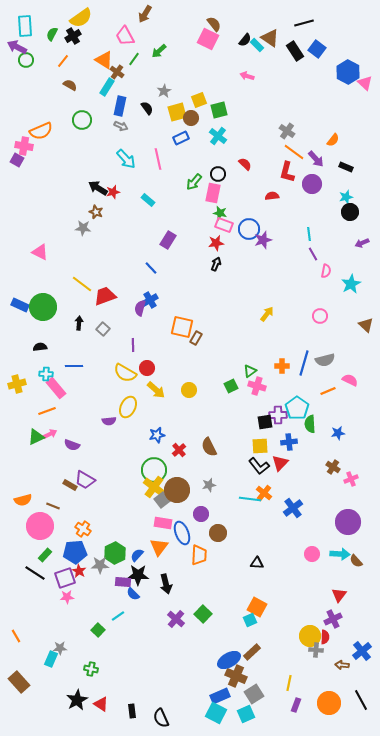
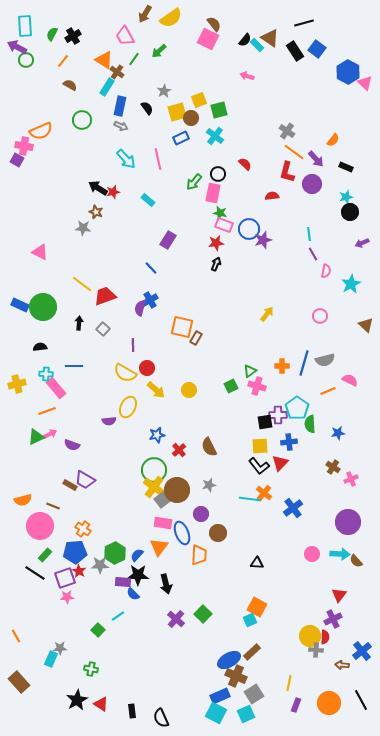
yellow semicircle at (81, 18): moved 90 px right
cyan cross at (218, 136): moved 3 px left
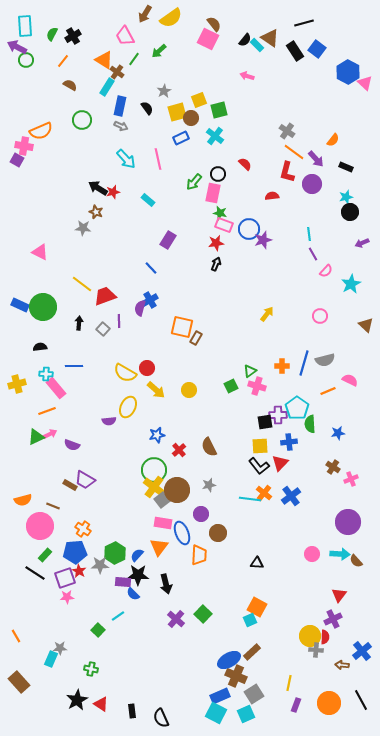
pink semicircle at (326, 271): rotated 32 degrees clockwise
purple line at (133, 345): moved 14 px left, 24 px up
blue cross at (293, 508): moved 2 px left, 12 px up
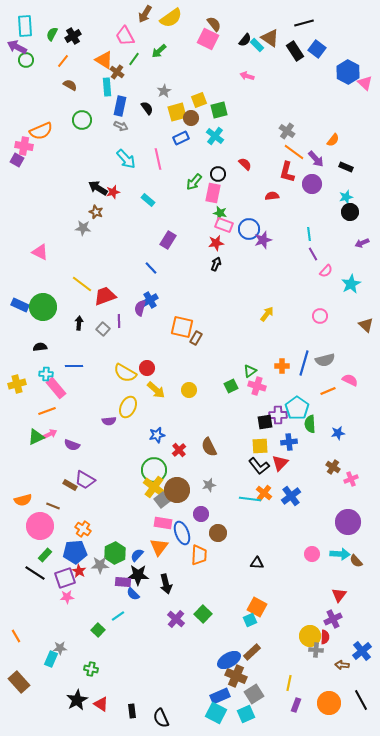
cyan rectangle at (107, 87): rotated 36 degrees counterclockwise
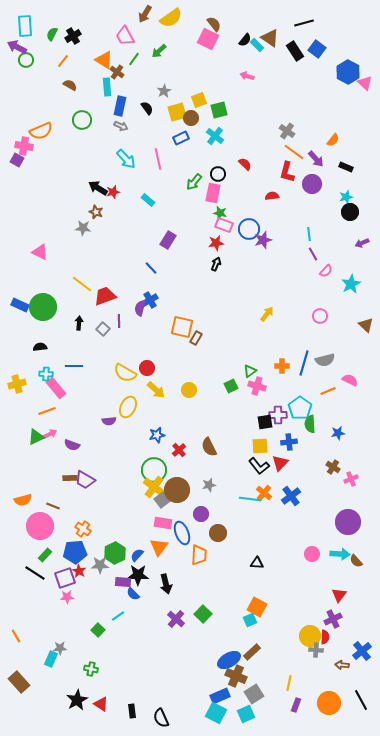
cyan pentagon at (297, 408): moved 3 px right
brown rectangle at (70, 485): moved 7 px up; rotated 32 degrees counterclockwise
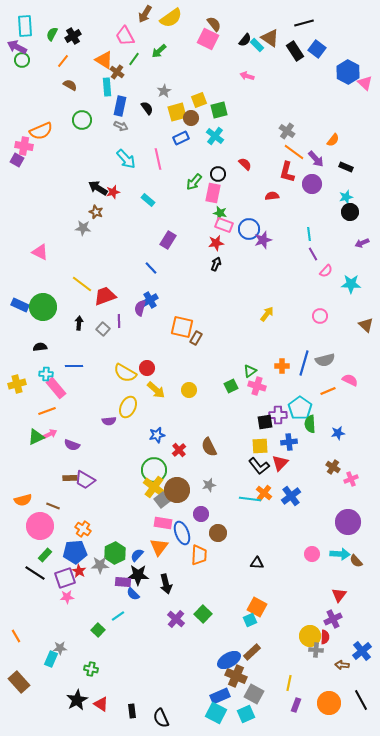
green circle at (26, 60): moved 4 px left
cyan star at (351, 284): rotated 30 degrees clockwise
gray square at (254, 694): rotated 30 degrees counterclockwise
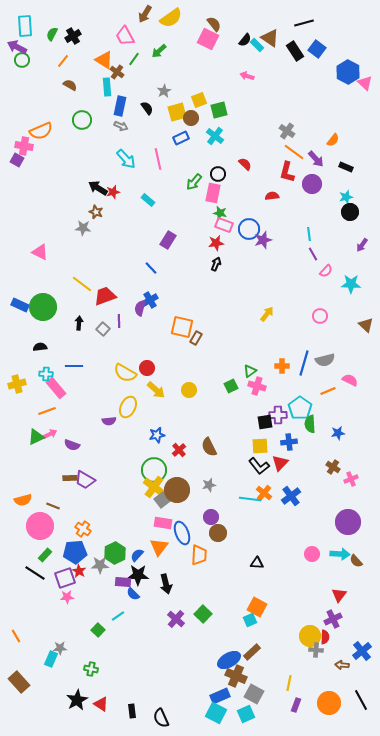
purple arrow at (362, 243): moved 2 px down; rotated 32 degrees counterclockwise
purple circle at (201, 514): moved 10 px right, 3 px down
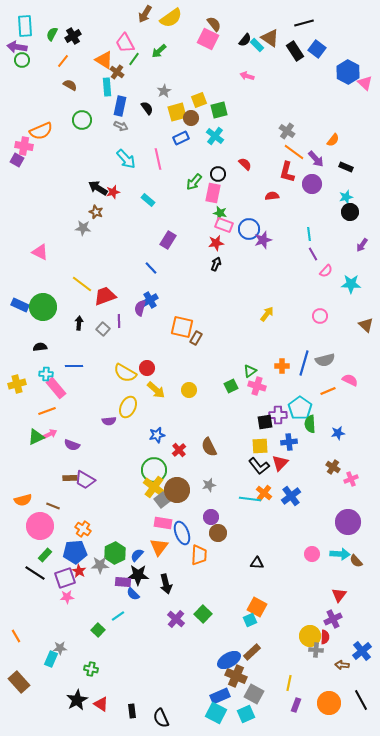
pink trapezoid at (125, 36): moved 7 px down
purple arrow at (17, 47): rotated 18 degrees counterclockwise
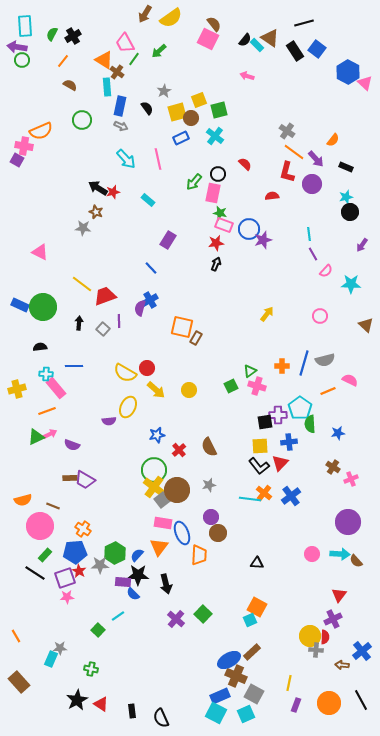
yellow cross at (17, 384): moved 5 px down
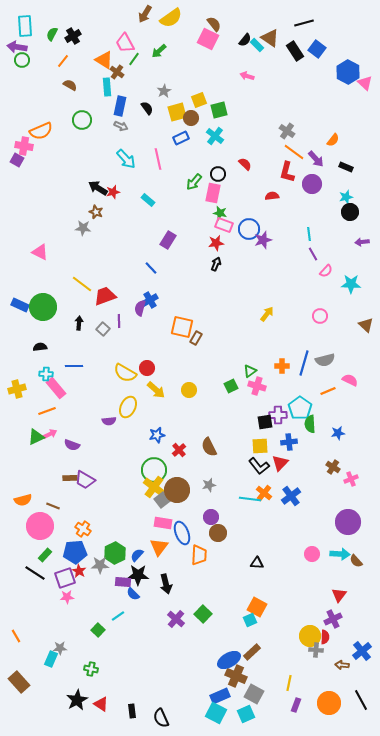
purple arrow at (362, 245): moved 3 px up; rotated 48 degrees clockwise
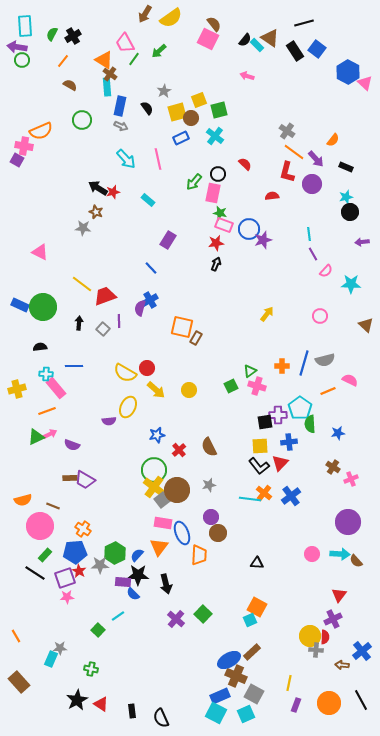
brown cross at (117, 72): moved 7 px left, 2 px down
